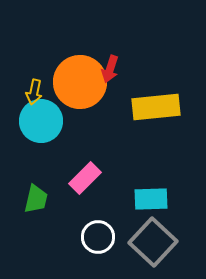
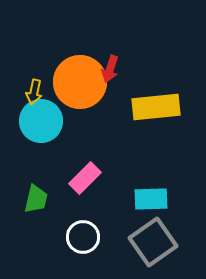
white circle: moved 15 px left
gray square: rotated 12 degrees clockwise
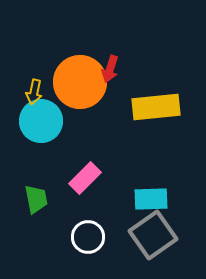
green trapezoid: rotated 24 degrees counterclockwise
white circle: moved 5 px right
gray square: moved 7 px up
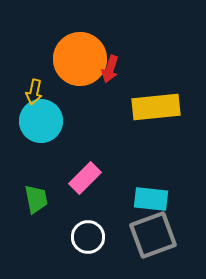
orange circle: moved 23 px up
cyan rectangle: rotated 8 degrees clockwise
gray square: rotated 15 degrees clockwise
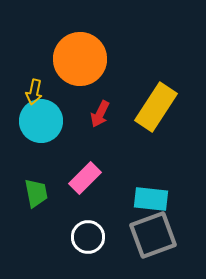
red arrow: moved 10 px left, 45 px down; rotated 8 degrees clockwise
yellow rectangle: rotated 51 degrees counterclockwise
green trapezoid: moved 6 px up
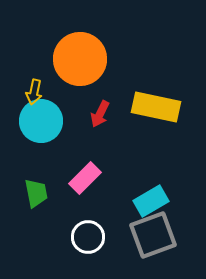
yellow rectangle: rotated 69 degrees clockwise
cyan rectangle: moved 2 px down; rotated 36 degrees counterclockwise
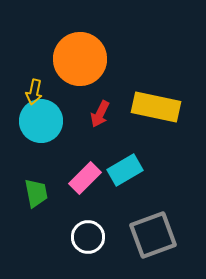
cyan rectangle: moved 26 px left, 31 px up
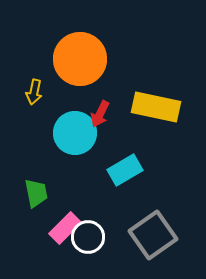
cyan circle: moved 34 px right, 12 px down
pink rectangle: moved 20 px left, 50 px down
gray square: rotated 15 degrees counterclockwise
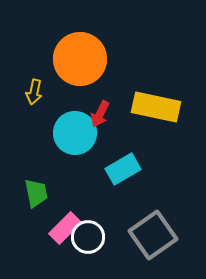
cyan rectangle: moved 2 px left, 1 px up
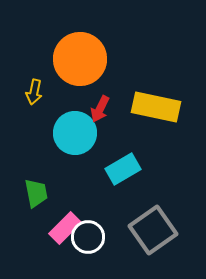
red arrow: moved 5 px up
gray square: moved 5 px up
